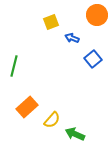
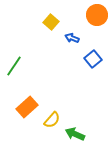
yellow square: rotated 28 degrees counterclockwise
green line: rotated 20 degrees clockwise
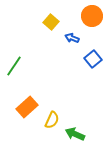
orange circle: moved 5 px left, 1 px down
yellow semicircle: rotated 18 degrees counterclockwise
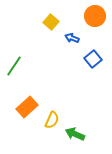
orange circle: moved 3 px right
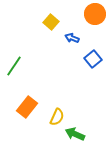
orange circle: moved 2 px up
orange rectangle: rotated 10 degrees counterclockwise
yellow semicircle: moved 5 px right, 3 px up
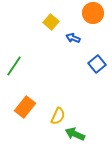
orange circle: moved 2 px left, 1 px up
blue arrow: moved 1 px right
blue square: moved 4 px right, 5 px down
orange rectangle: moved 2 px left
yellow semicircle: moved 1 px right, 1 px up
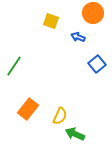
yellow square: moved 1 px up; rotated 21 degrees counterclockwise
blue arrow: moved 5 px right, 1 px up
orange rectangle: moved 3 px right, 2 px down
yellow semicircle: moved 2 px right
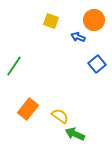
orange circle: moved 1 px right, 7 px down
yellow semicircle: rotated 78 degrees counterclockwise
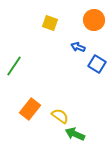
yellow square: moved 1 px left, 2 px down
blue arrow: moved 10 px down
blue square: rotated 18 degrees counterclockwise
orange rectangle: moved 2 px right
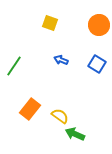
orange circle: moved 5 px right, 5 px down
blue arrow: moved 17 px left, 13 px down
